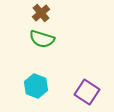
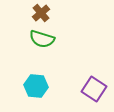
cyan hexagon: rotated 15 degrees counterclockwise
purple square: moved 7 px right, 3 px up
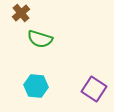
brown cross: moved 20 px left
green semicircle: moved 2 px left
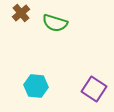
green semicircle: moved 15 px right, 16 px up
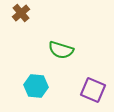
green semicircle: moved 6 px right, 27 px down
purple square: moved 1 px left, 1 px down; rotated 10 degrees counterclockwise
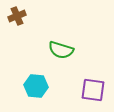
brown cross: moved 4 px left, 3 px down; rotated 18 degrees clockwise
purple square: rotated 15 degrees counterclockwise
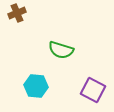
brown cross: moved 3 px up
purple square: rotated 20 degrees clockwise
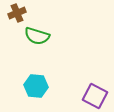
green semicircle: moved 24 px left, 14 px up
purple square: moved 2 px right, 6 px down
